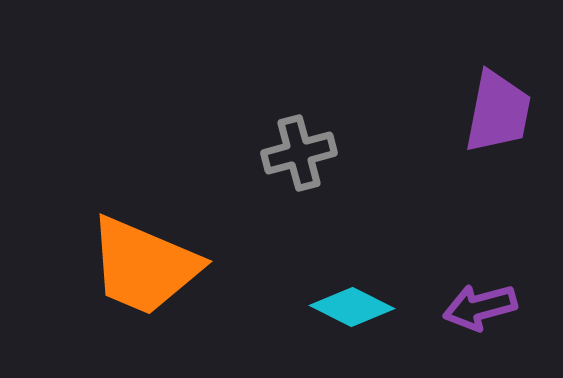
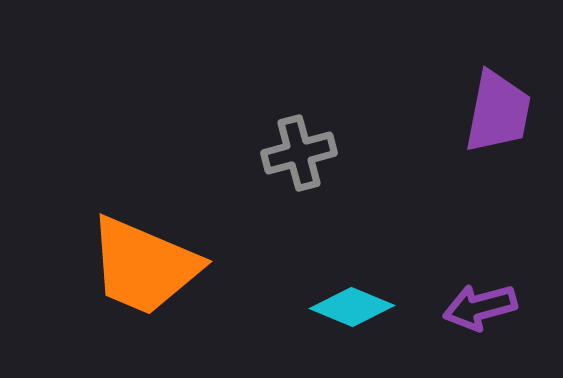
cyan diamond: rotated 4 degrees counterclockwise
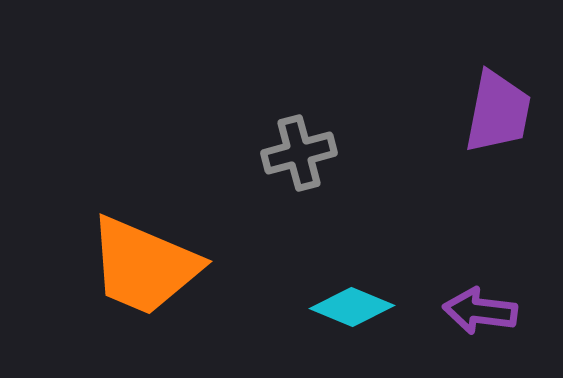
purple arrow: moved 4 px down; rotated 22 degrees clockwise
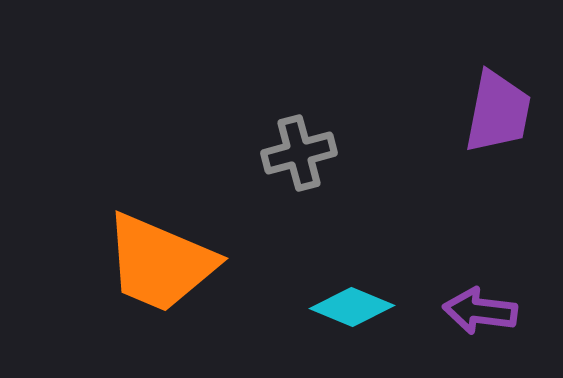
orange trapezoid: moved 16 px right, 3 px up
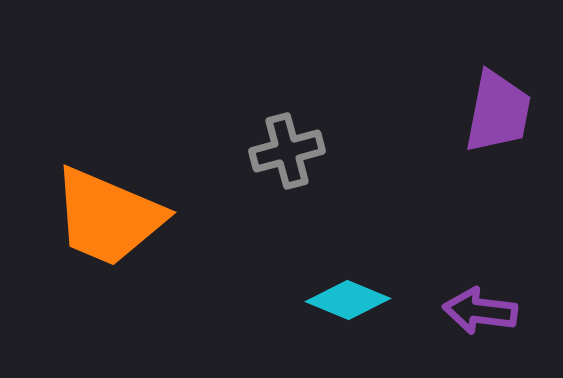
gray cross: moved 12 px left, 2 px up
orange trapezoid: moved 52 px left, 46 px up
cyan diamond: moved 4 px left, 7 px up
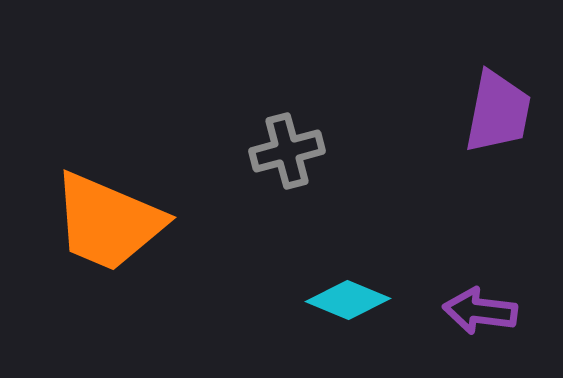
orange trapezoid: moved 5 px down
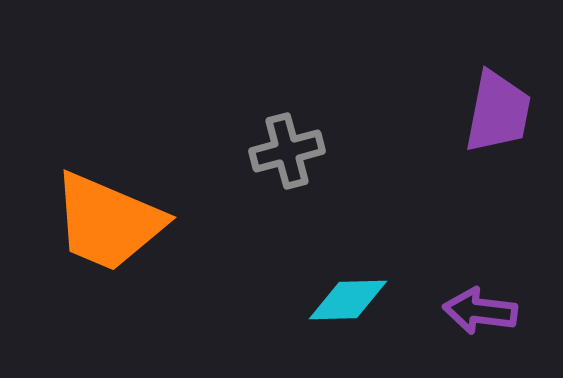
cyan diamond: rotated 24 degrees counterclockwise
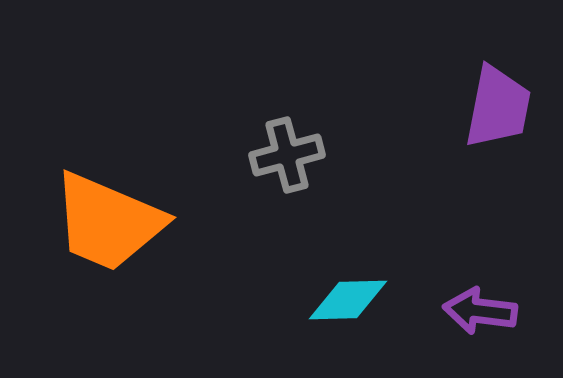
purple trapezoid: moved 5 px up
gray cross: moved 4 px down
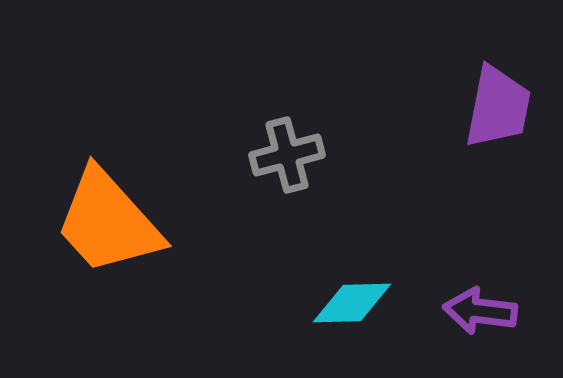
orange trapezoid: rotated 25 degrees clockwise
cyan diamond: moved 4 px right, 3 px down
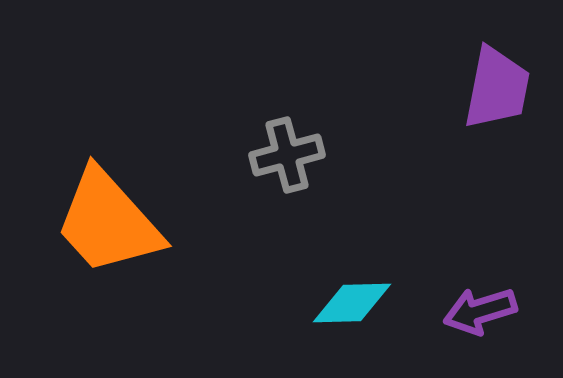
purple trapezoid: moved 1 px left, 19 px up
purple arrow: rotated 24 degrees counterclockwise
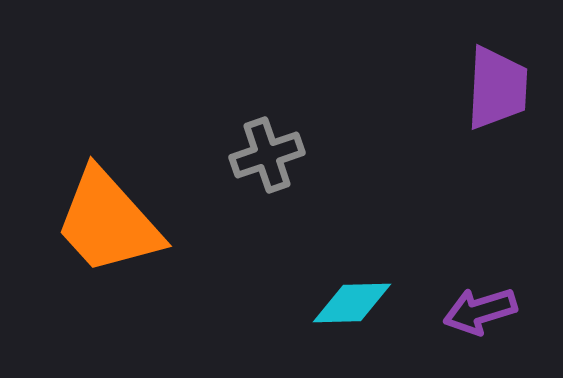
purple trapezoid: rotated 8 degrees counterclockwise
gray cross: moved 20 px left; rotated 4 degrees counterclockwise
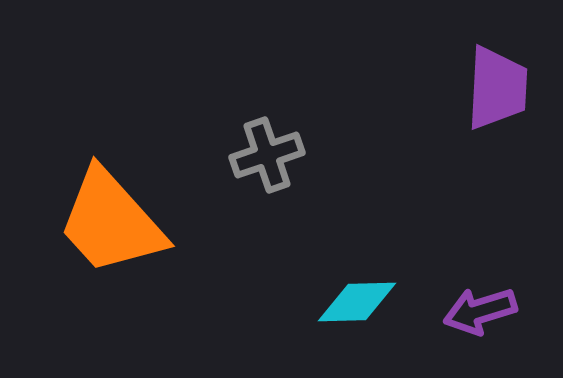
orange trapezoid: moved 3 px right
cyan diamond: moved 5 px right, 1 px up
